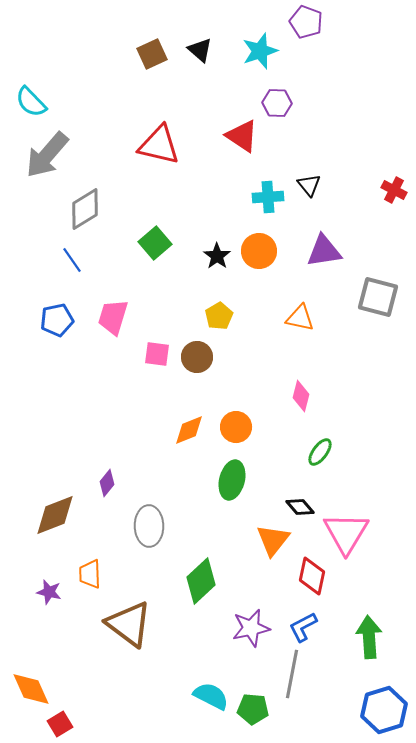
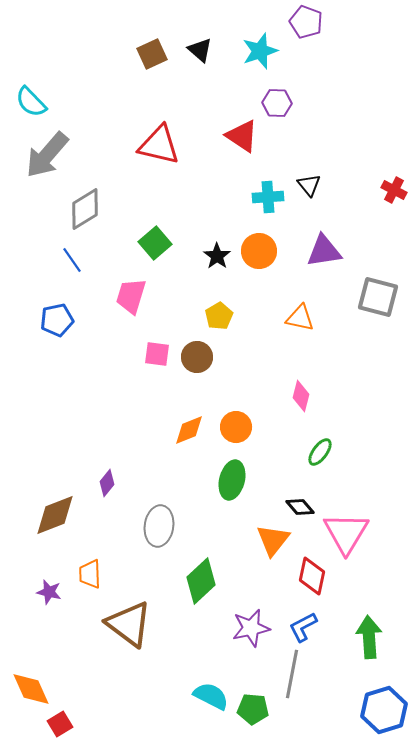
pink trapezoid at (113, 317): moved 18 px right, 21 px up
gray ellipse at (149, 526): moved 10 px right; rotated 9 degrees clockwise
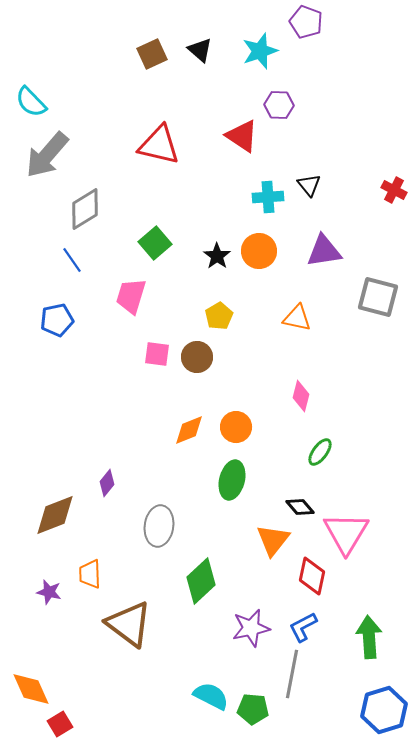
purple hexagon at (277, 103): moved 2 px right, 2 px down
orange triangle at (300, 318): moved 3 px left
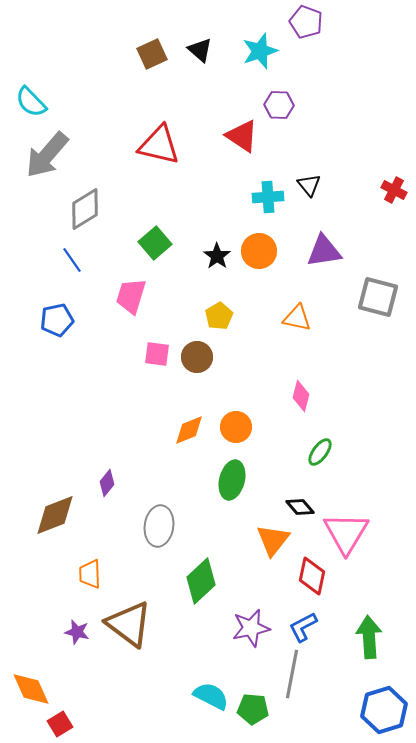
purple star at (49, 592): moved 28 px right, 40 px down
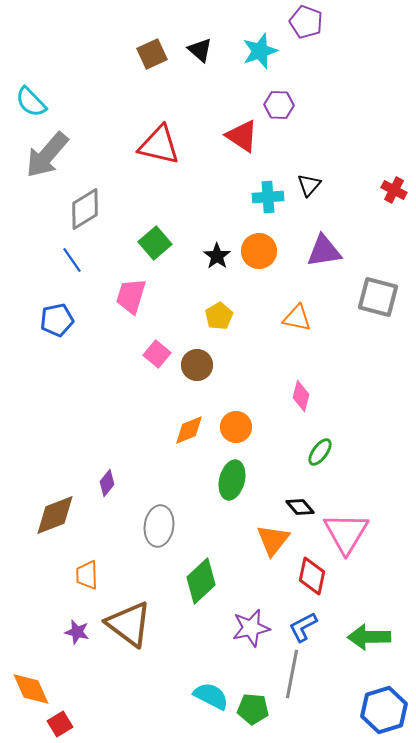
black triangle at (309, 185): rotated 20 degrees clockwise
pink square at (157, 354): rotated 32 degrees clockwise
brown circle at (197, 357): moved 8 px down
orange trapezoid at (90, 574): moved 3 px left, 1 px down
green arrow at (369, 637): rotated 87 degrees counterclockwise
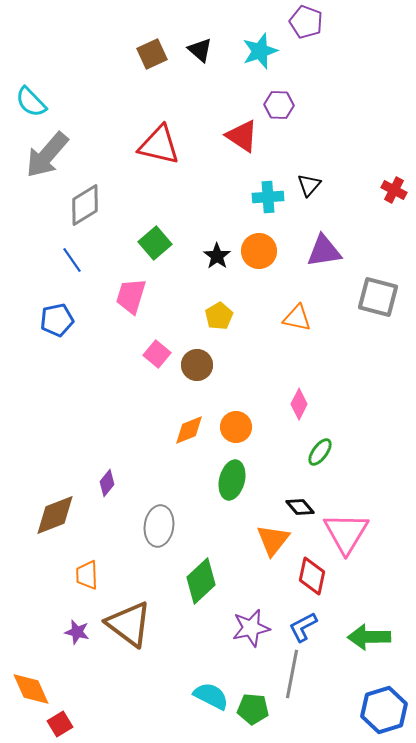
gray diamond at (85, 209): moved 4 px up
pink diamond at (301, 396): moved 2 px left, 8 px down; rotated 12 degrees clockwise
